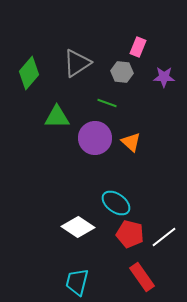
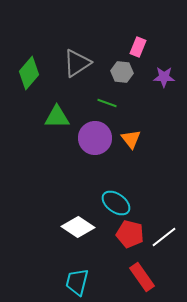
orange triangle: moved 3 px up; rotated 10 degrees clockwise
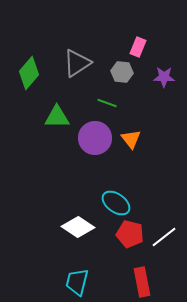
red rectangle: moved 5 px down; rotated 24 degrees clockwise
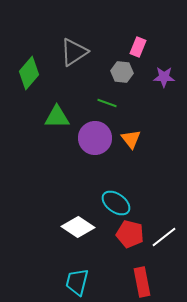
gray triangle: moved 3 px left, 11 px up
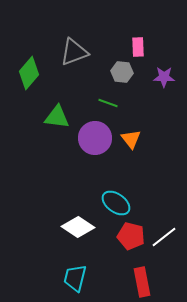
pink rectangle: rotated 24 degrees counterclockwise
gray triangle: rotated 12 degrees clockwise
green line: moved 1 px right
green triangle: rotated 8 degrees clockwise
red pentagon: moved 1 px right, 2 px down
cyan trapezoid: moved 2 px left, 4 px up
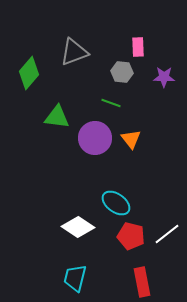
green line: moved 3 px right
white line: moved 3 px right, 3 px up
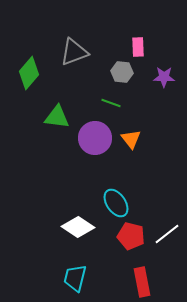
cyan ellipse: rotated 20 degrees clockwise
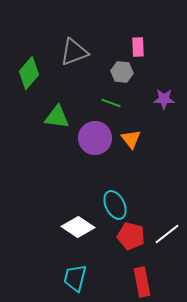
purple star: moved 22 px down
cyan ellipse: moved 1 px left, 2 px down; rotated 8 degrees clockwise
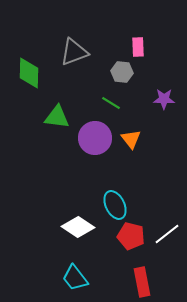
green diamond: rotated 40 degrees counterclockwise
green line: rotated 12 degrees clockwise
cyan trapezoid: rotated 52 degrees counterclockwise
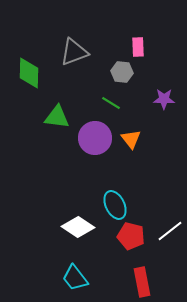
white line: moved 3 px right, 3 px up
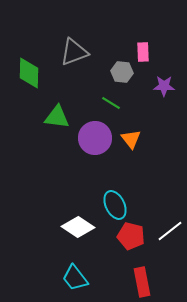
pink rectangle: moved 5 px right, 5 px down
purple star: moved 13 px up
